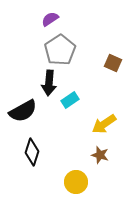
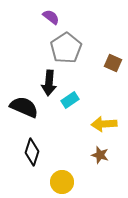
purple semicircle: moved 1 px right, 2 px up; rotated 72 degrees clockwise
gray pentagon: moved 6 px right, 2 px up
black semicircle: moved 1 px right, 4 px up; rotated 128 degrees counterclockwise
yellow arrow: rotated 30 degrees clockwise
yellow circle: moved 14 px left
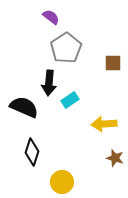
brown square: rotated 24 degrees counterclockwise
brown star: moved 15 px right, 3 px down
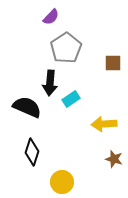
purple semicircle: rotated 96 degrees clockwise
black arrow: moved 1 px right
cyan rectangle: moved 1 px right, 1 px up
black semicircle: moved 3 px right
brown star: moved 1 px left, 1 px down
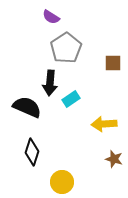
purple semicircle: rotated 78 degrees clockwise
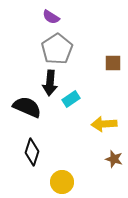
gray pentagon: moved 9 px left, 1 px down
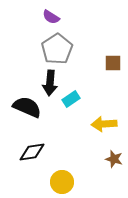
black diamond: rotated 64 degrees clockwise
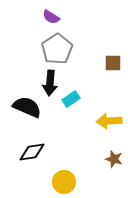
yellow arrow: moved 5 px right, 3 px up
yellow circle: moved 2 px right
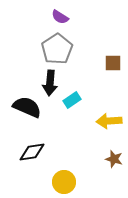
purple semicircle: moved 9 px right
cyan rectangle: moved 1 px right, 1 px down
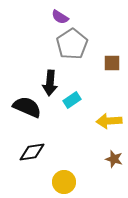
gray pentagon: moved 15 px right, 5 px up
brown square: moved 1 px left
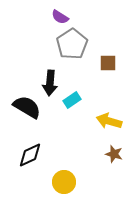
brown square: moved 4 px left
black semicircle: rotated 8 degrees clockwise
yellow arrow: rotated 20 degrees clockwise
black diamond: moved 2 px left, 3 px down; rotated 16 degrees counterclockwise
brown star: moved 5 px up
